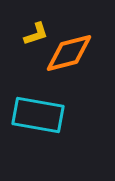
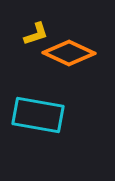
orange diamond: rotated 39 degrees clockwise
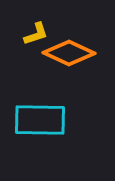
cyan rectangle: moved 2 px right, 5 px down; rotated 9 degrees counterclockwise
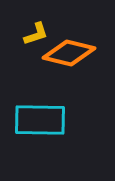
orange diamond: rotated 12 degrees counterclockwise
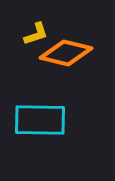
orange diamond: moved 3 px left
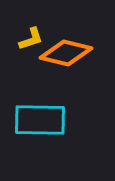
yellow L-shape: moved 5 px left, 5 px down
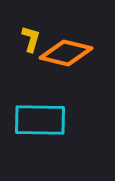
yellow L-shape: rotated 56 degrees counterclockwise
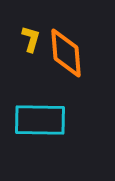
orange diamond: rotated 72 degrees clockwise
